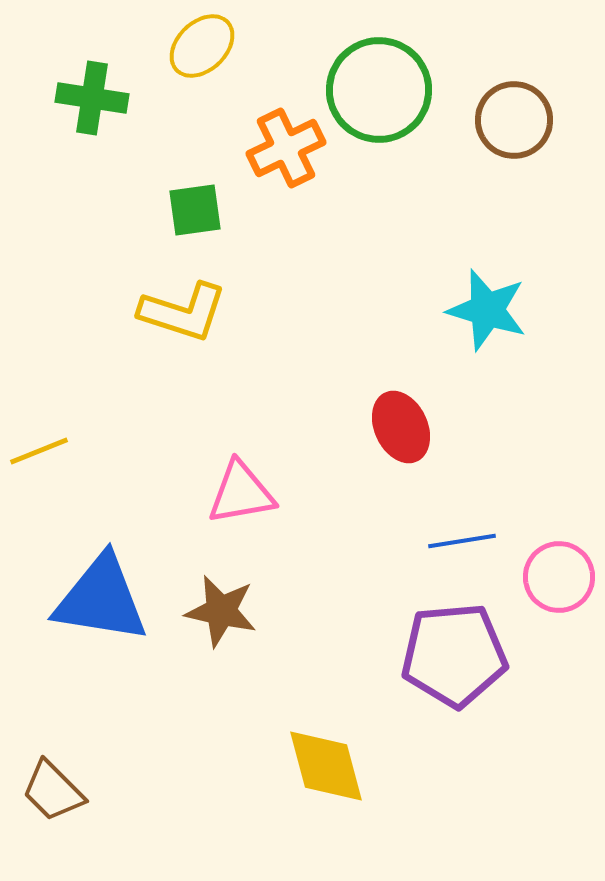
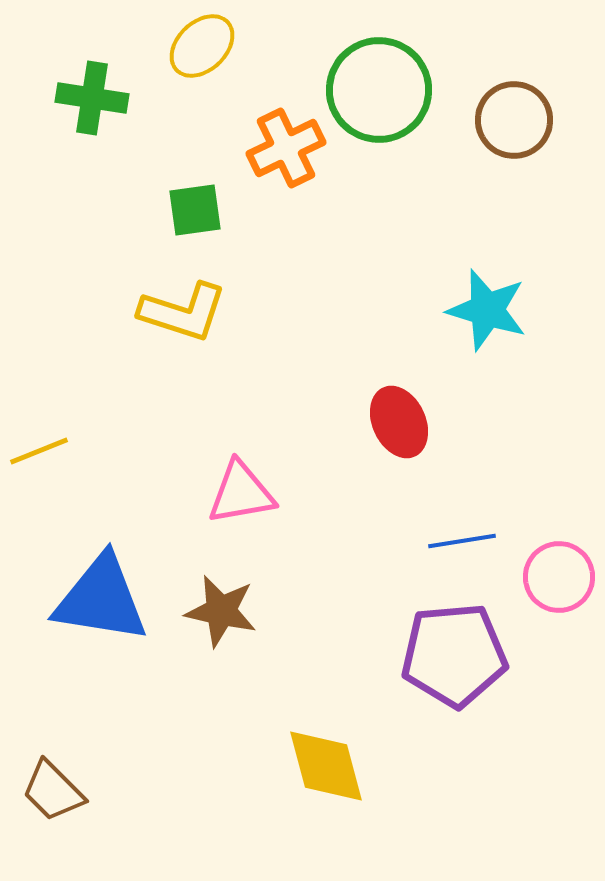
red ellipse: moved 2 px left, 5 px up
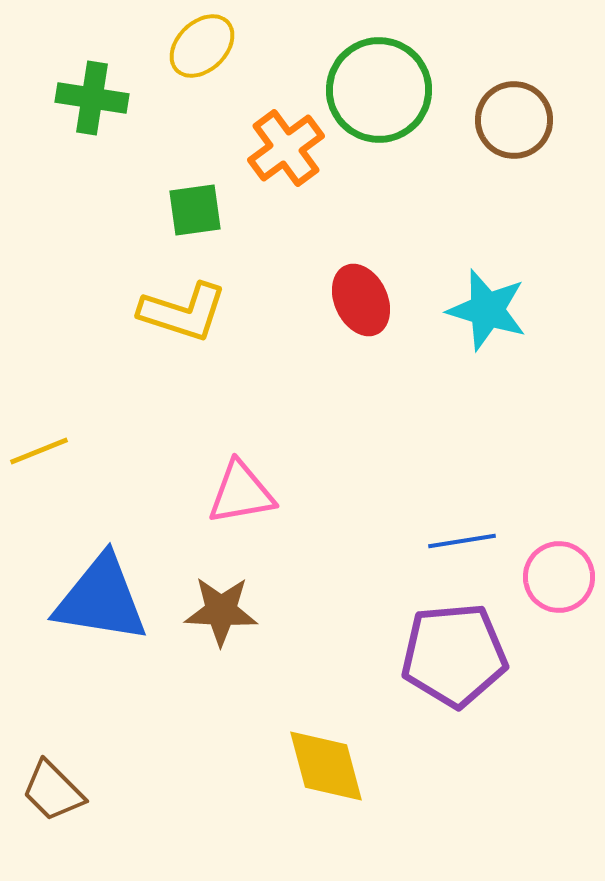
orange cross: rotated 10 degrees counterclockwise
red ellipse: moved 38 px left, 122 px up
brown star: rotated 10 degrees counterclockwise
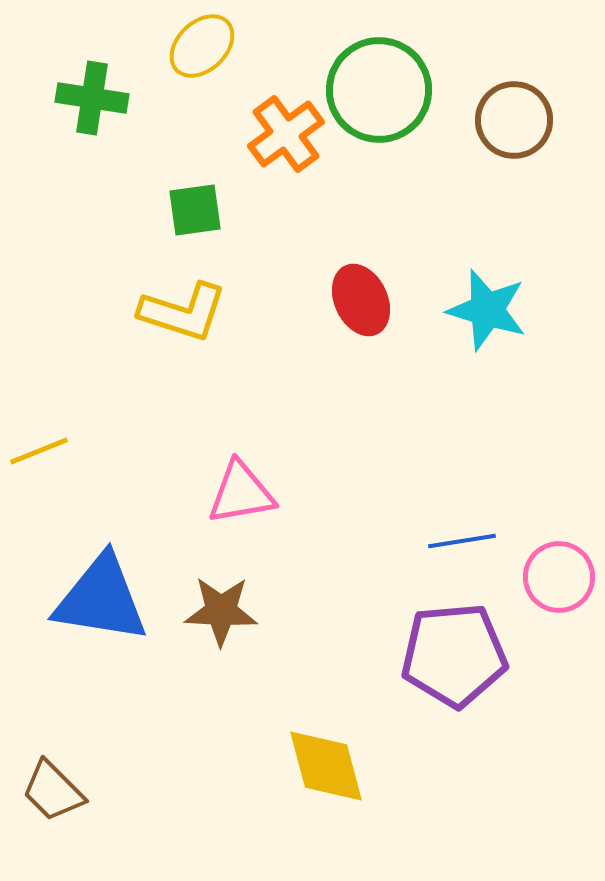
orange cross: moved 14 px up
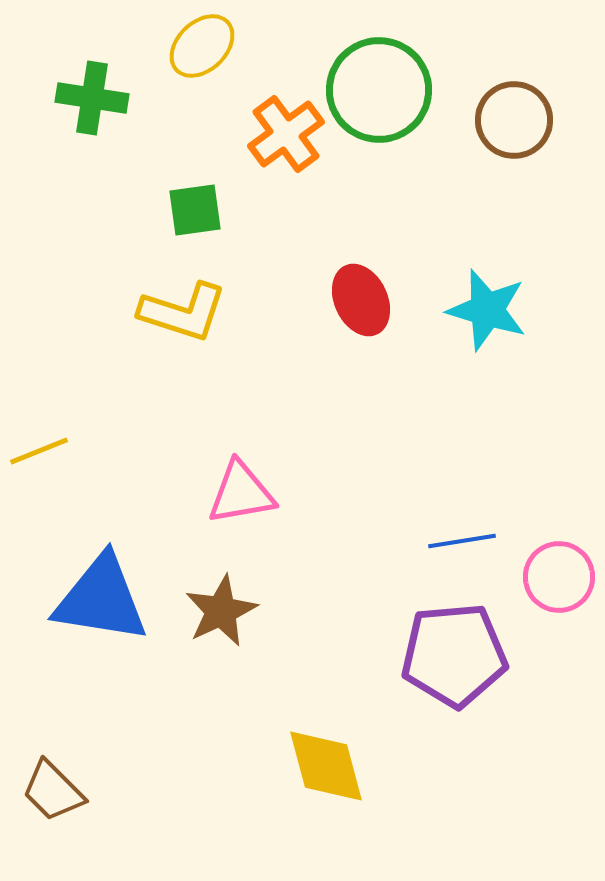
brown star: rotated 28 degrees counterclockwise
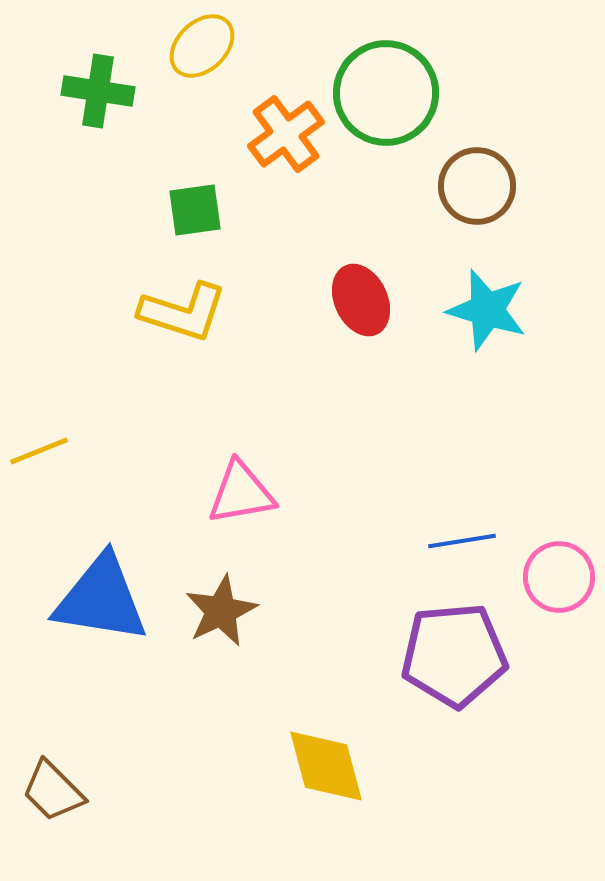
green circle: moved 7 px right, 3 px down
green cross: moved 6 px right, 7 px up
brown circle: moved 37 px left, 66 px down
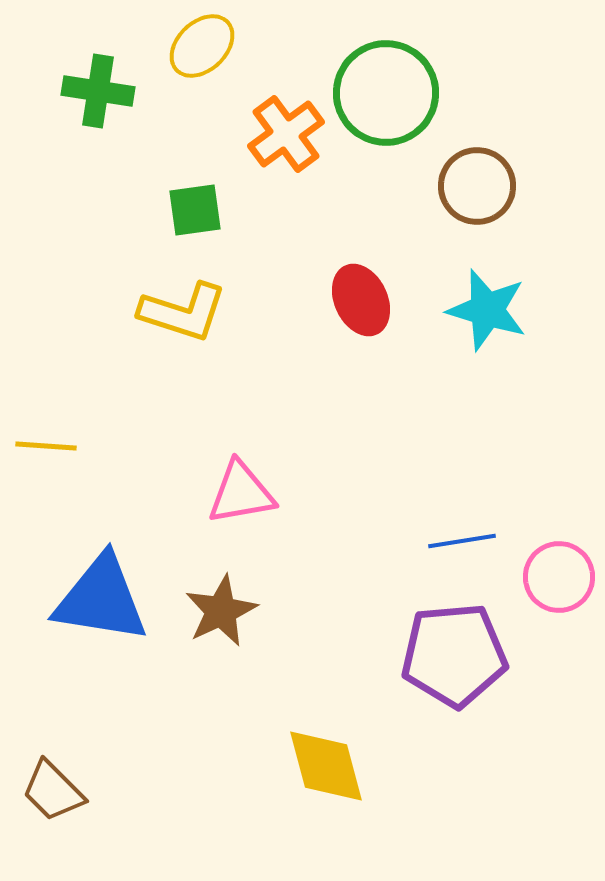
yellow line: moved 7 px right, 5 px up; rotated 26 degrees clockwise
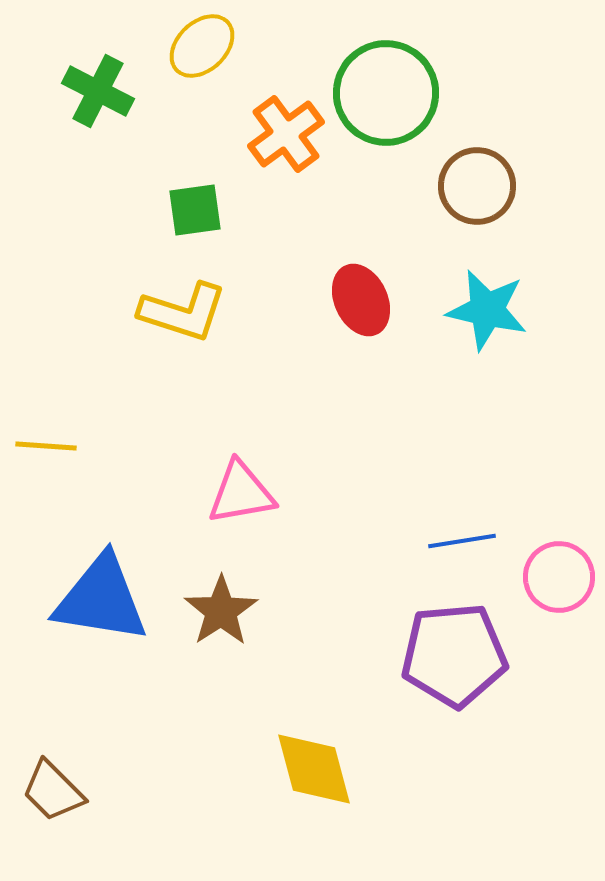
green cross: rotated 18 degrees clockwise
cyan star: rotated 4 degrees counterclockwise
brown star: rotated 8 degrees counterclockwise
yellow diamond: moved 12 px left, 3 px down
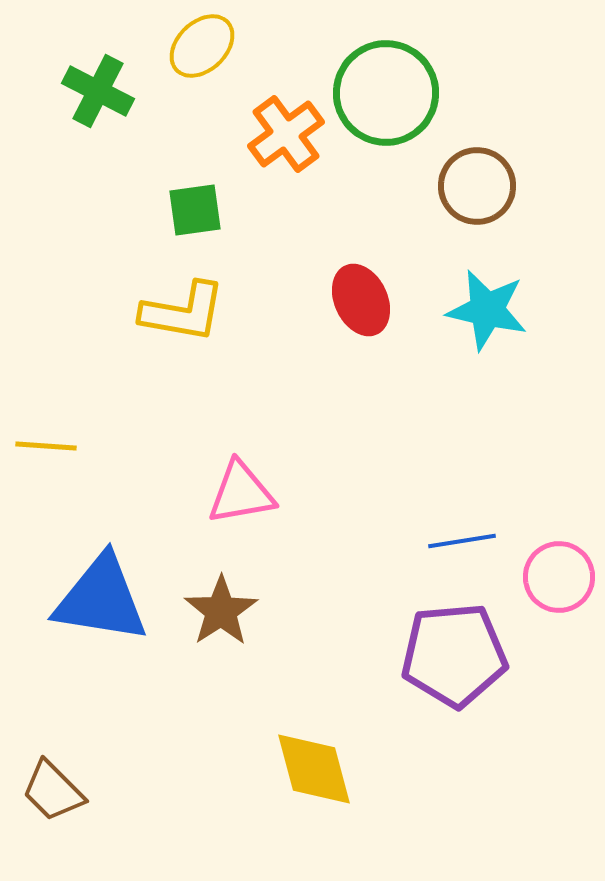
yellow L-shape: rotated 8 degrees counterclockwise
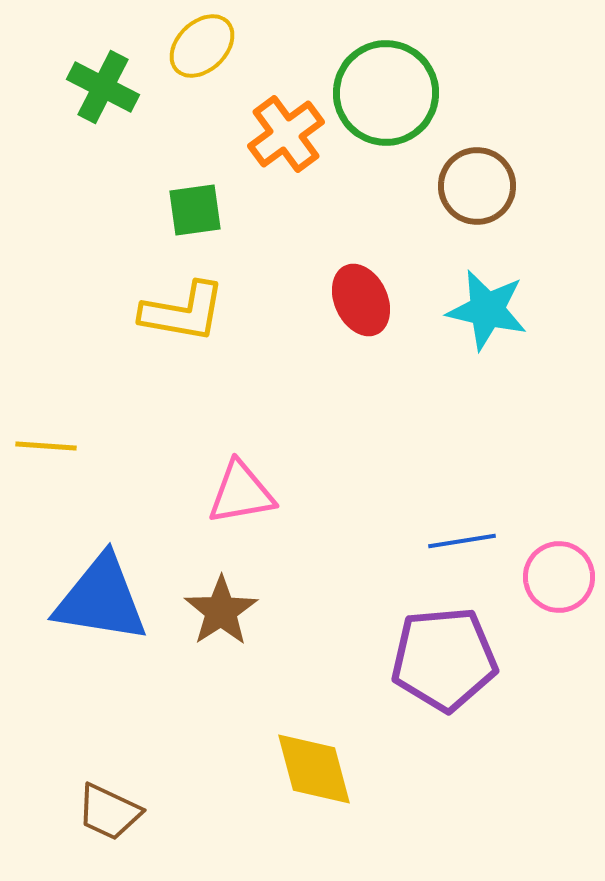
green cross: moved 5 px right, 4 px up
purple pentagon: moved 10 px left, 4 px down
brown trapezoid: moved 56 px right, 21 px down; rotated 20 degrees counterclockwise
